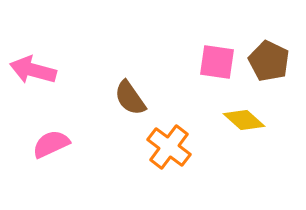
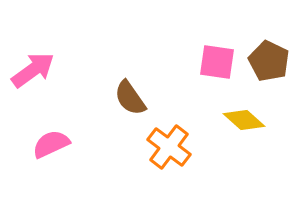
pink arrow: rotated 129 degrees clockwise
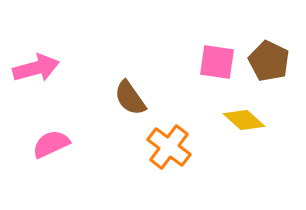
pink arrow: moved 3 px right, 2 px up; rotated 21 degrees clockwise
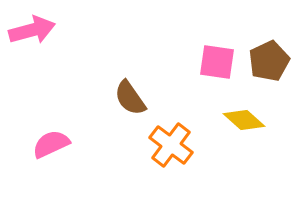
brown pentagon: rotated 21 degrees clockwise
pink arrow: moved 4 px left, 38 px up
orange cross: moved 2 px right, 2 px up
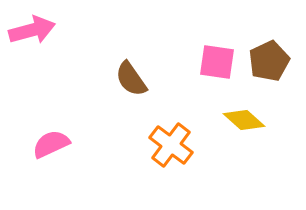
brown semicircle: moved 1 px right, 19 px up
